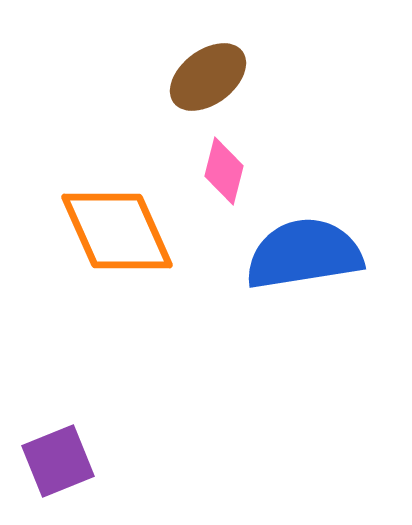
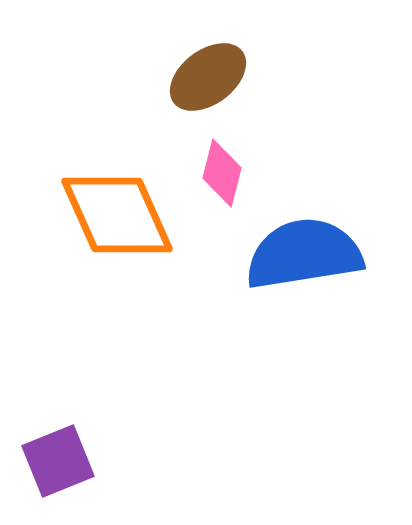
pink diamond: moved 2 px left, 2 px down
orange diamond: moved 16 px up
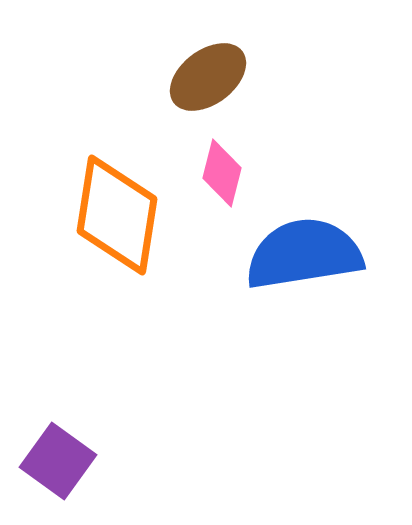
orange diamond: rotated 33 degrees clockwise
purple square: rotated 32 degrees counterclockwise
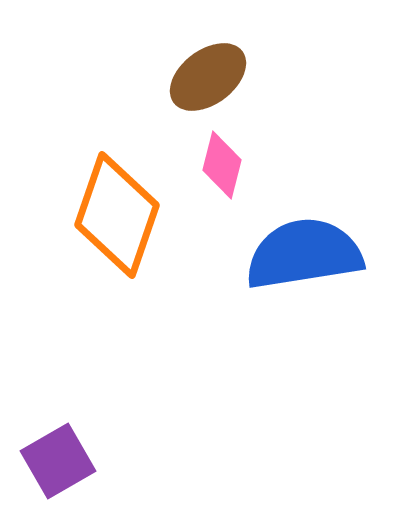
pink diamond: moved 8 px up
orange diamond: rotated 10 degrees clockwise
purple square: rotated 24 degrees clockwise
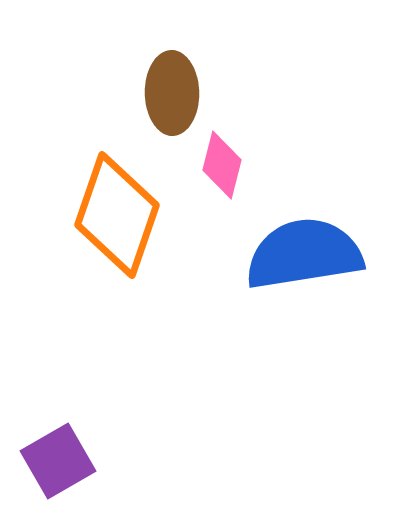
brown ellipse: moved 36 px left, 16 px down; rotated 54 degrees counterclockwise
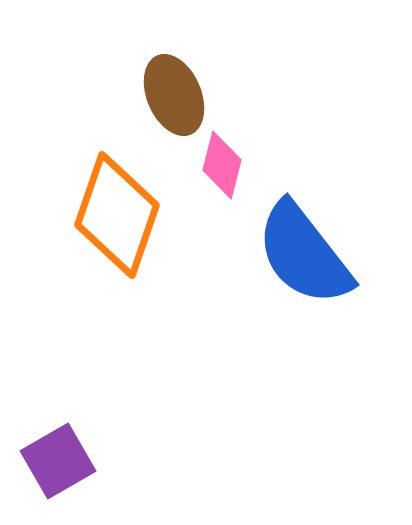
brown ellipse: moved 2 px right, 2 px down; rotated 22 degrees counterclockwise
blue semicircle: rotated 119 degrees counterclockwise
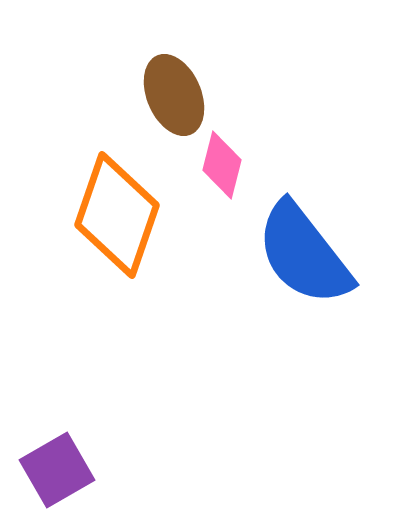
purple square: moved 1 px left, 9 px down
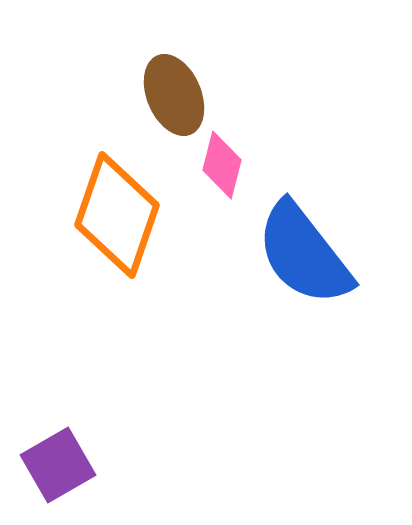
purple square: moved 1 px right, 5 px up
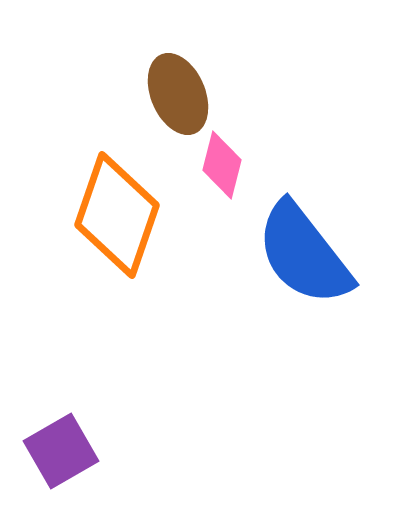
brown ellipse: moved 4 px right, 1 px up
purple square: moved 3 px right, 14 px up
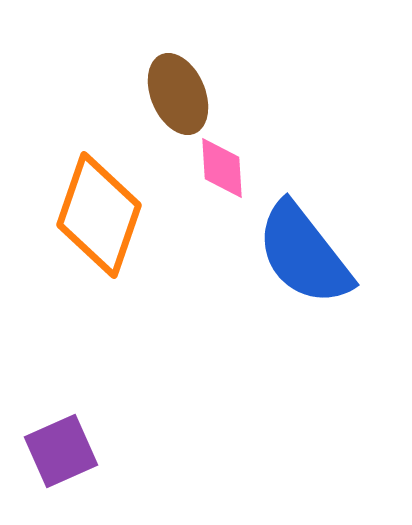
pink diamond: moved 3 px down; rotated 18 degrees counterclockwise
orange diamond: moved 18 px left
purple square: rotated 6 degrees clockwise
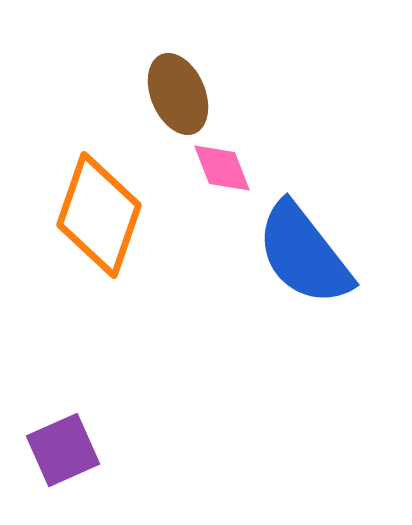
pink diamond: rotated 18 degrees counterclockwise
purple square: moved 2 px right, 1 px up
